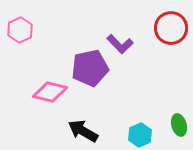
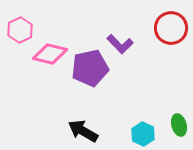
pink diamond: moved 38 px up
cyan hexagon: moved 3 px right, 1 px up; rotated 10 degrees counterclockwise
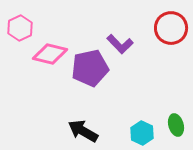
pink hexagon: moved 2 px up
green ellipse: moved 3 px left
cyan hexagon: moved 1 px left, 1 px up
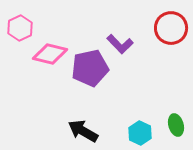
cyan hexagon: moved 2 px left
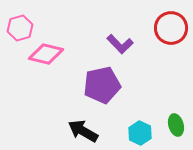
pink hexagon: rotated 10 degrees clockwise
pink diamond: moved 4 px left
purple pentagon: moved 12 px right, 17 px down
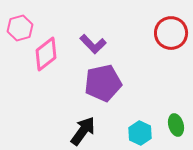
red circle: moved 5 px down
purple L-shape: moved 27 px left
pink diamond: rotated 52 degrees counterclockwise
purple pentagon: moved 1 px right, 2 px up
black arrow: rotated 96 degrees clockwise
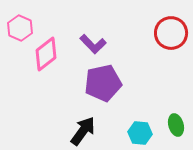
pink hexagon: rotated 20 degrees counterclockwise
cyan hexagon: rotated 20 degrees counterclockwise
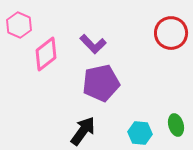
pink hexagon: moved 1 px left, 3 px up
purple pentagon: moved 2 px left
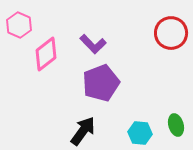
purple pentagon: rotated 9 degrees counterclockwise
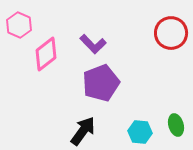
cyan hexagon: moved 1 px up
